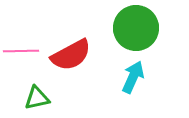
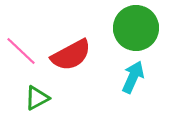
pink line: rotated 44 degrees clockwise
green triangle: rotated 16 degrees counterclockwise
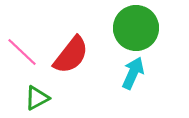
pink line: moved 1 px right, 1 px down
red semicircle: rotated 24 degrees counterclockwise
cyan arrow: moved 4 px up
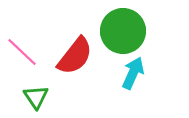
green circle: moved 13 px left, 3 px down
red semicircle: moved 4 px right, 1 px down
green triangle: moved 1 px left, 1 px up; rotated 36 degrees counterclockwise
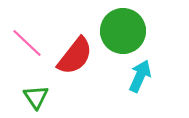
pink line: moved 5 px right, 9 px up
cyan arrow: moved 7 px right, 3 px down
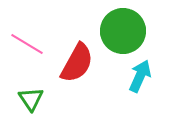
pink line: moved 1 px down; rotated 12 degrees counterclockwise
red semicircle: moved 2 px right, 7 px down; rotated 9 degrees counterclockwise
green triangle: moved 5 px left, 2 px down
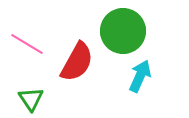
red semicircle: moved 1 px up
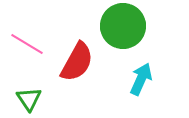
green circle: moved 5 px up
cyan arrow: moved 1 px right, 3 px down
green triangle: moved 2 px left
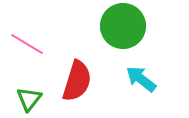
red semicircle: moved 19 px down; rotated 12 degrees counterclockwise
cyan arrow: rotated 76 degrees counterclockwise
green triangle: rotated 12 degrees clockwise
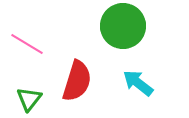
cyan arrow: moved 3 px left, 4 px down
